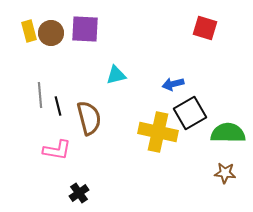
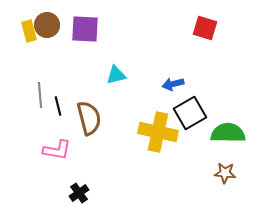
brown circle: moved 4 px left, 8 px up
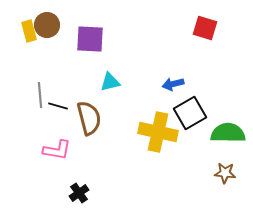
purple square: moved 5 px right, 10 px down
cyan triangle: moved 6 px left, 7 px down
black line: rotated 60 degrees counterclockwise
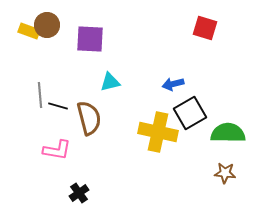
yellow rectangle: rotated 55 degrees counterclockwise
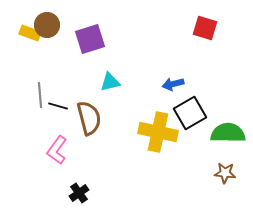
yellow rectangle: moved 1 px right, 2 px down
purple square: rotated 20 degrees counterclockwise
pink L-shape: rotated 116 degrees clockwise
